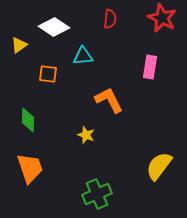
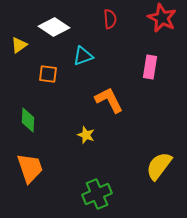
red semicircle: rotated 12 degrees counterclockwise
cyan triangle: rotated 15 degrees counterclockwise
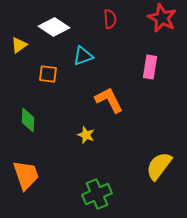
orange trapezoid: moved 4 px left, 7 px down
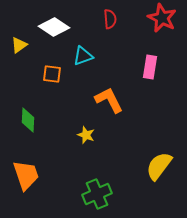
orange square: moved 4 px right
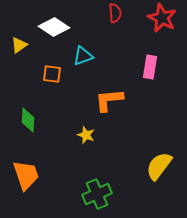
red semicircle: moved 5 px right, 6 px up
orange L-shape: rotated 68 degrees counterclockwise
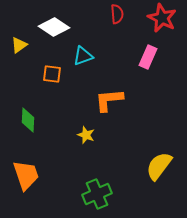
red semicircle: moved 2 px right, 1 px down
pink rectangle: moved 2 px left, 10 px up; rotated 15 degrees clockwise
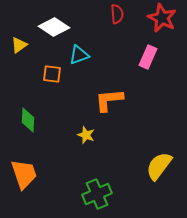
cyan triangle: moved 4 px left, 1 px up
orange trapezoid: moved 2 px left, 1 px up
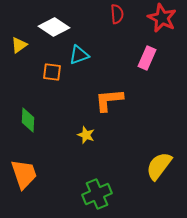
pink rectangle: moved 1 px left, 1 px down
orange square: moved 2 px up
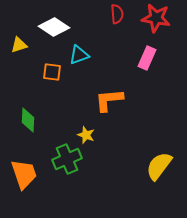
red star: moved 6 px left; rotated 16 degrees counterclockwise
yellow triangle: rotated 18 degrees clockwise
green cross: moved 30 px left, 35 px up
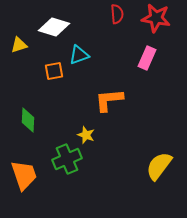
white diamond: rotated 16 degrees counterclockwise
orange square: moved 2 px right, 1 px up; rotated 18 degrees counterclockwise
orange trapezoid: moved 1 px down
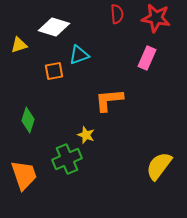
green diamond: rotated 15 degrees clockwise
